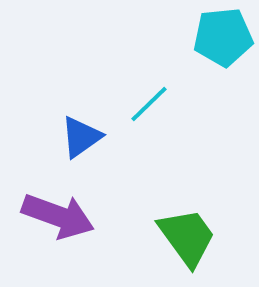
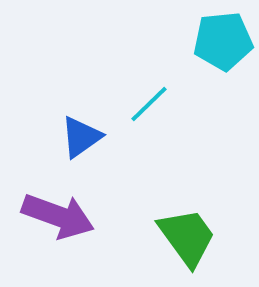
cyan pentagon: moved 4 px down
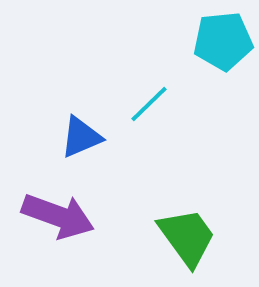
blue triangle: rotated 12 degrees clockwise
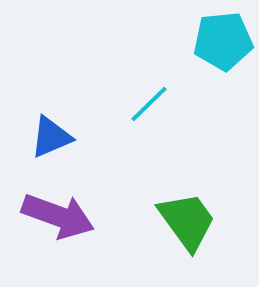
blue triangle: moved 30 px left
green trapezoid: moved 16 px up
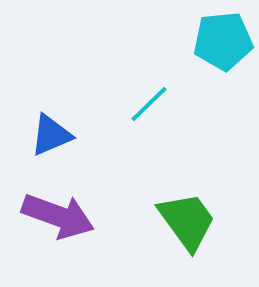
blue triangle: moved 2 px up
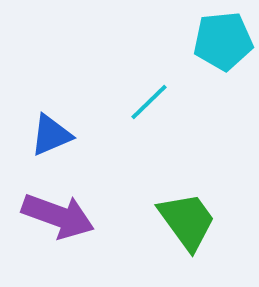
cyan line: moved 2 px up
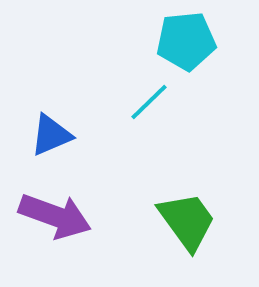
cyan pentagon: moved 37 px left
purple arrow: moved 3 px left
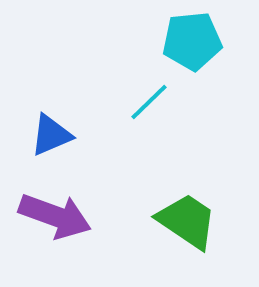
cyan pentagon: moved 6 px right
green trapezoid: rotated 20 degrees counterclockwise
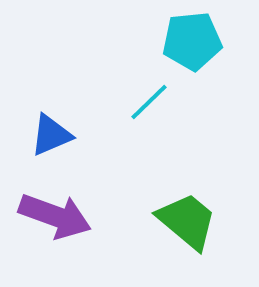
green trapezoid: rotated 6 degrees clockwise
